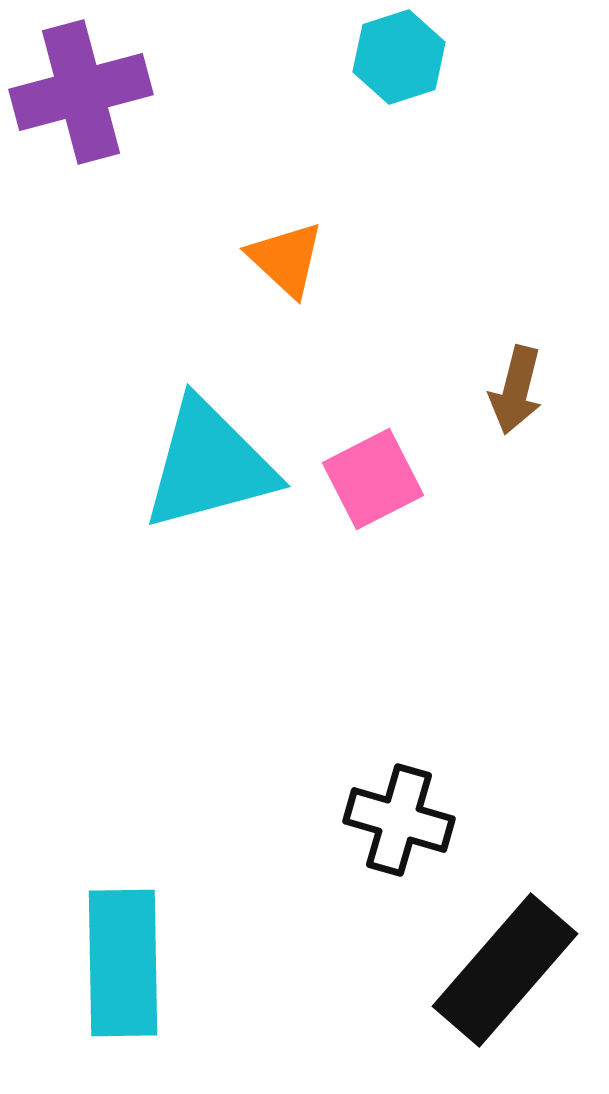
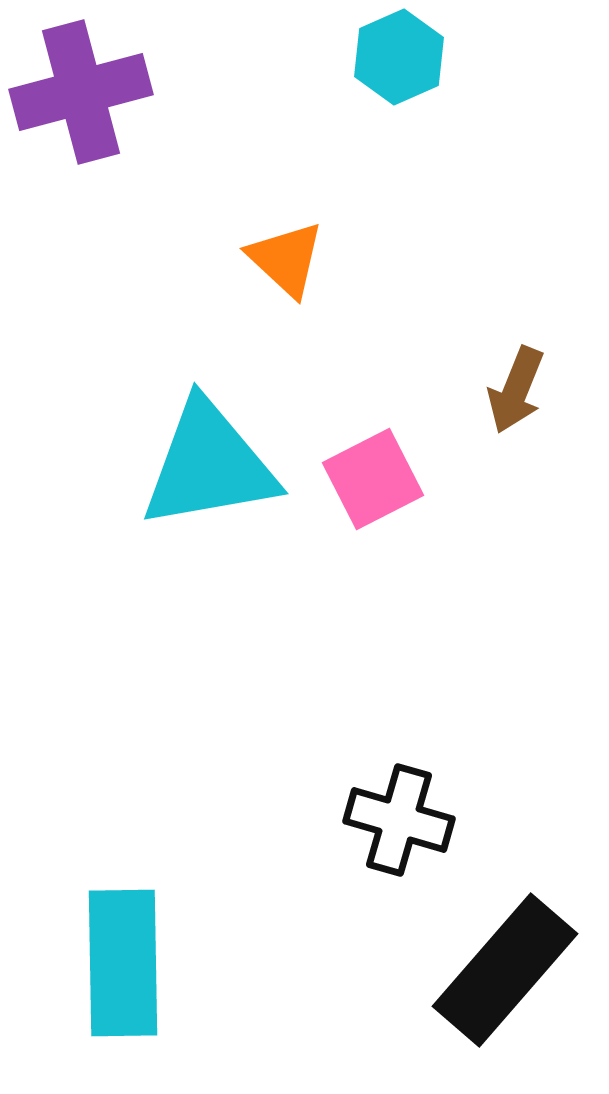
cyan hexagon: rotated 6 degrees counterclockwise
brown arrow: rotated 8 degrees clockwise
cyan triangle: rotated 5 degrees clockwise
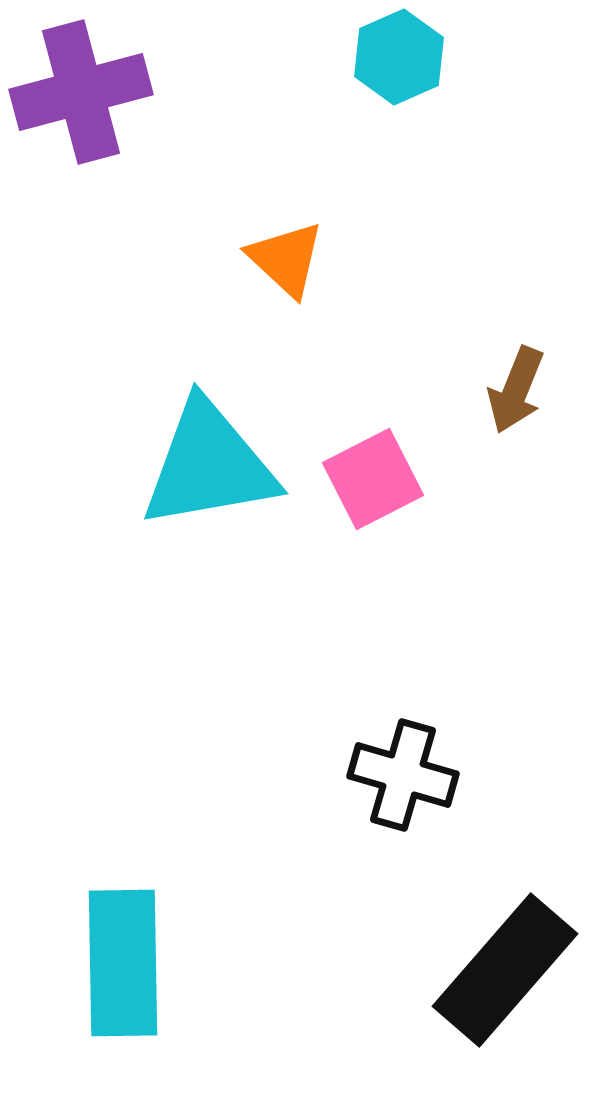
black cross: moved 4 px right, 45 px up
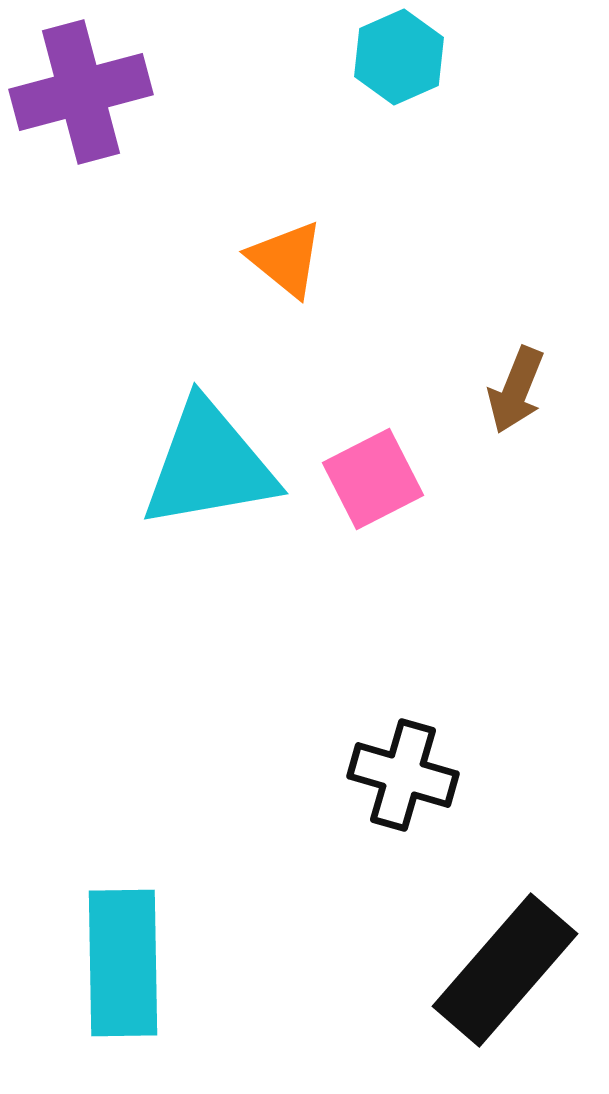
orange triangle: rotated 4 degrees counterclockwise
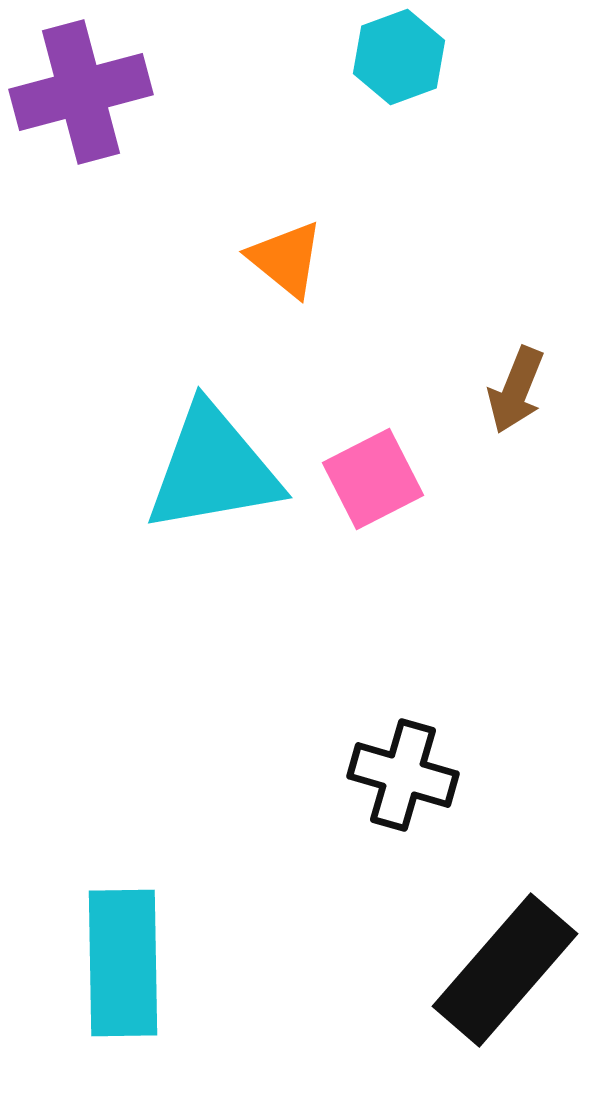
cyan hexagon: rotated 4 degrees clockwise
cyan triangle: moved 4 px right, 4 px down
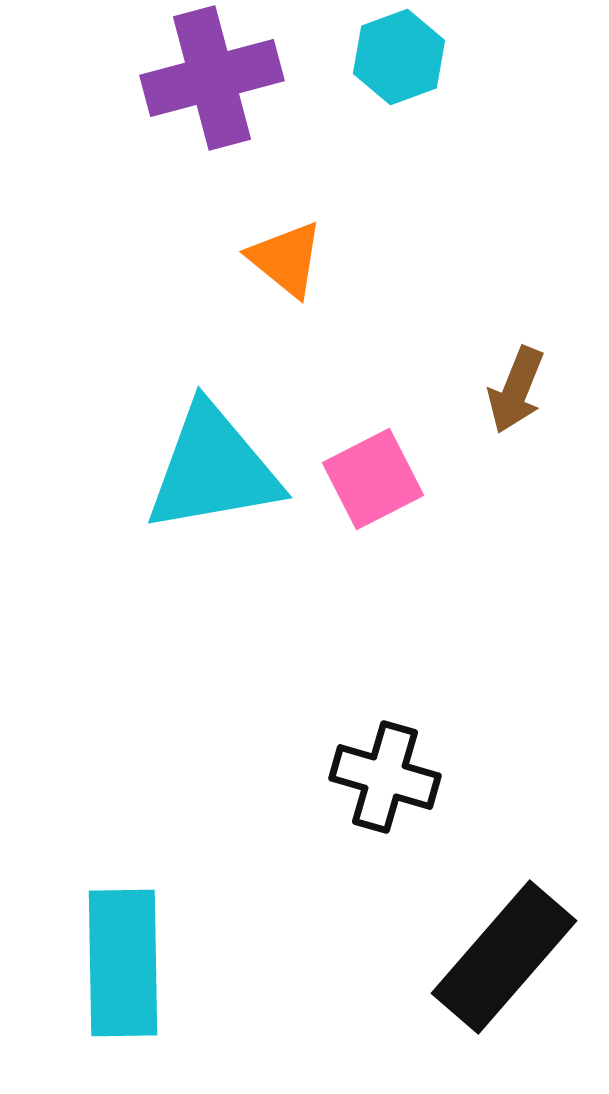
purple cross: moved 131 px right, 14 px up
black cross: moved 18 px left, 2 px down
black rectangle: moved 1 px left, 13 px up
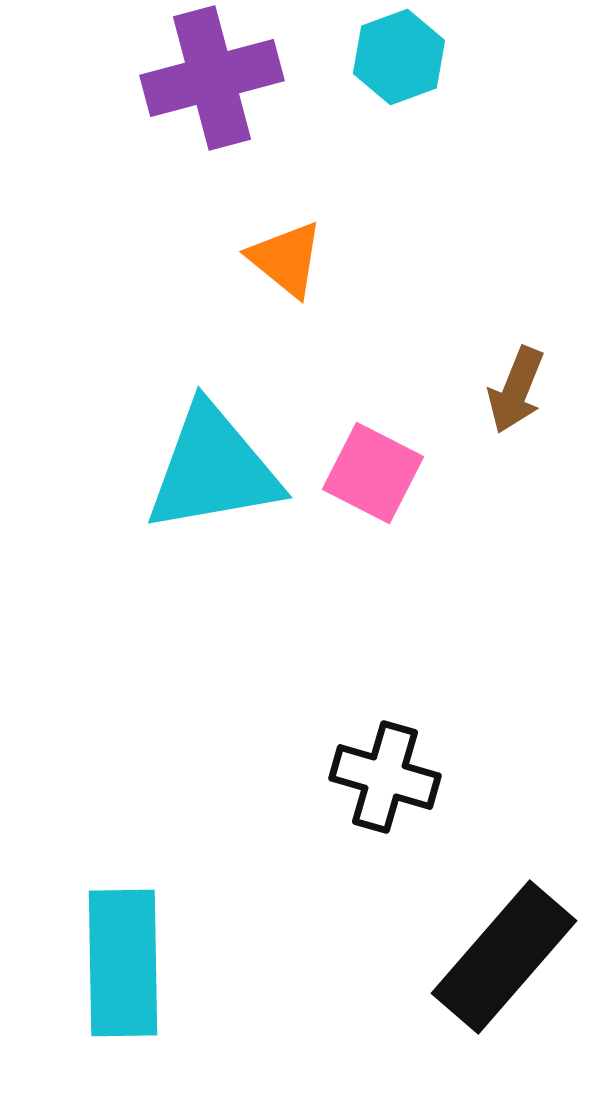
pink square: moved 6 px up; rotated 36 degrees counterclockwise
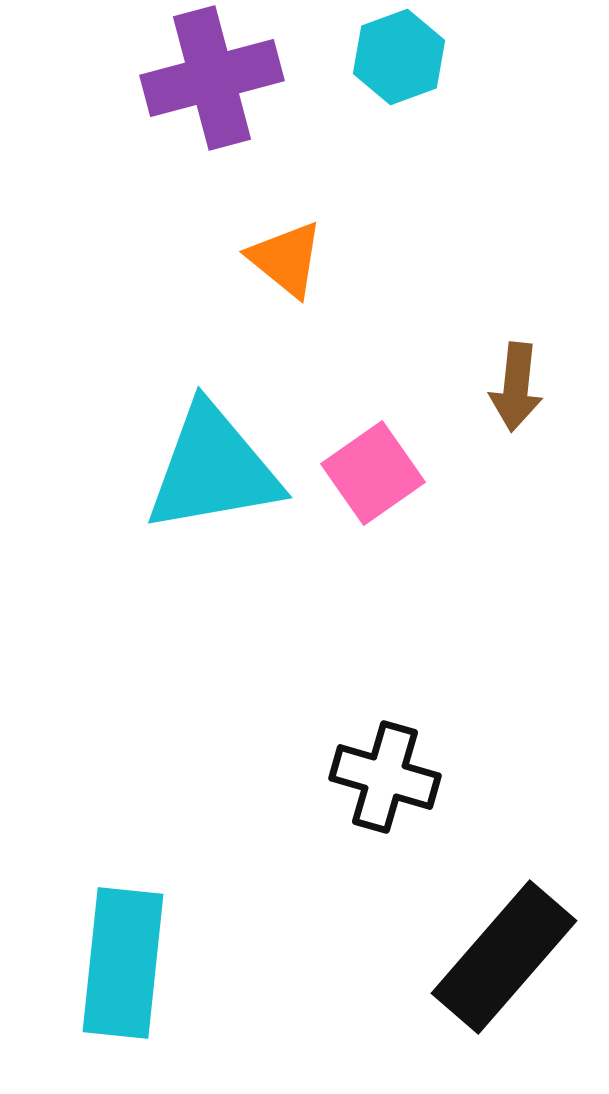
brown arrow: moved 3 px up; rotated 16 degrees counterclockwise
pink square: rotated 28 degrees clockwise
cyan rectangle: rotated 7 degrees clockwise
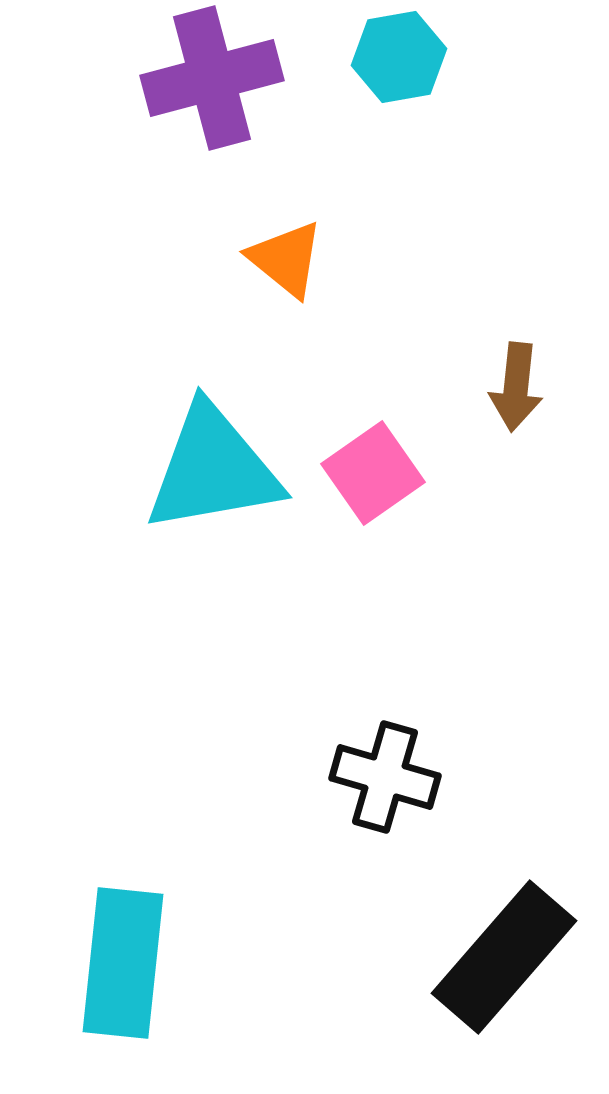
cyan hexagon: rotated 10 degrees clockwise
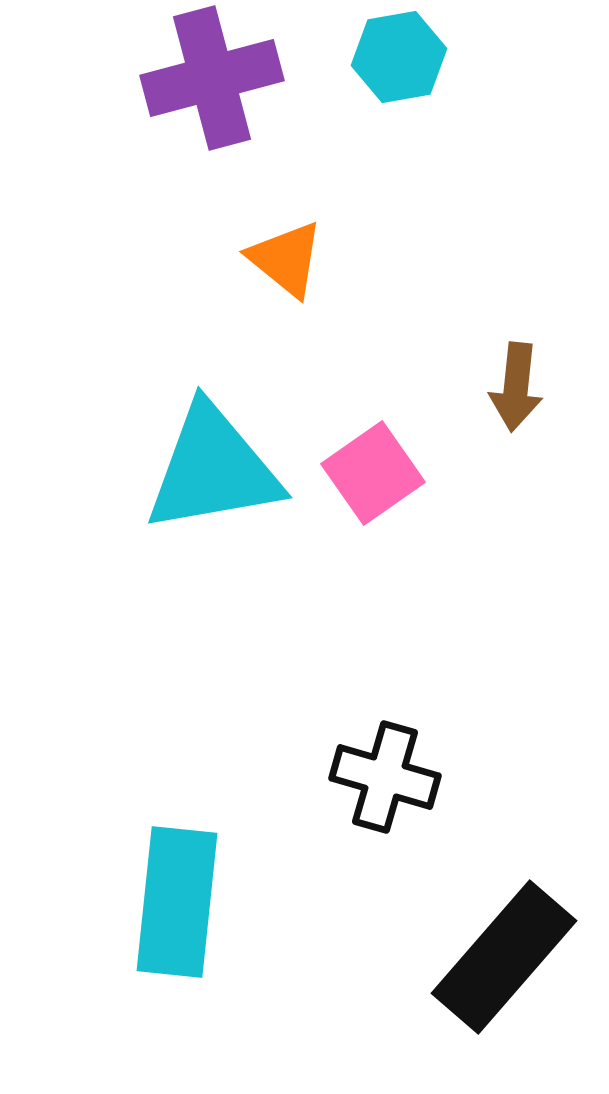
cyan rectangle: moved 54 px right, 61 px up
